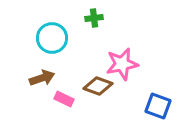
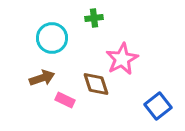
pink star: moved 5 px up; rotated 16 degrees counterclockwise
brown diamond: moved 2 px left, 2 px up; rotated 52 degrees clockwise
pink rectangle: moved 1 px right, 1 px down
blue square: rotated 32 degrees clockwise
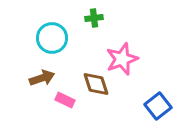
pink star: rotated 8 degrees clockwise
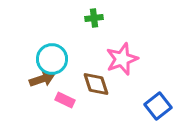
cyan circle: moved 21 px down
brown arrow: moved 1 px down
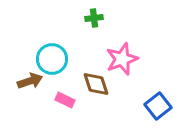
brown arrow: moved 12 px left, 2 px down
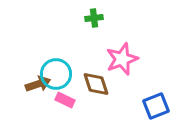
cyan circle: moved 4 px right, 15 px down
brown arrow: moved 8 px right, 3 px down
blue square: moved 2 px left; rotated 16 degrees clockwise
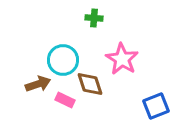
green cross: rotated 12 degrees clockwise
pink star: rotated 20 degrees counterclockwise
cyan circle: moved 7 px right, 14 px up
brown diamond: moved 6 px left
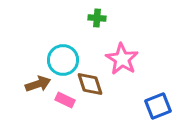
green cross: moved 3 px right
blue square: moved 2 px right
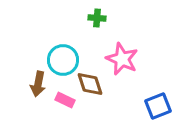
pink star: rotated 8 degrees counterclockwise
brown arrow: rotated 120 degrees clockwise
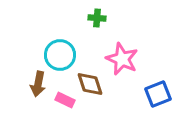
cyan circle: moved 3 px left, 5 px up
blue square: moved 12 px up
